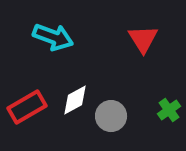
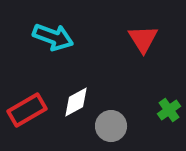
white diamond: moved 1 px right, 2 px down
red rectangle: moved 3 px down
gray circle: moved 10 px down
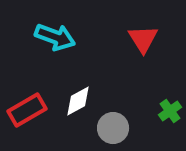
cyan arrow: moved 2 px right
white diamond: moved 2 px right, 1 px up
green cross: moved 1 px right, 1 px down
gray circle: moved 2 px right, 2 px down
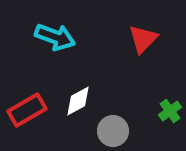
red triangle: rotated 16 degrees clockwise
gray circle: moved 3 px down
